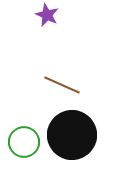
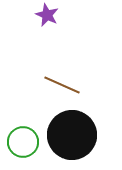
green circle: moved 1 px left
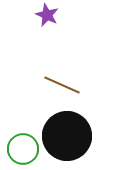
black circle: moved 5 px left, 1 px down
green circle: moved 7 px down
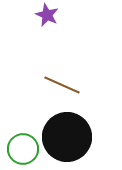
black circle: moved 1 px down
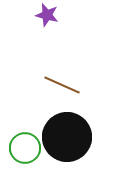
purple star: rotated 10 degrees counterclockwise
green circle: moved 2 px right, 1 px up
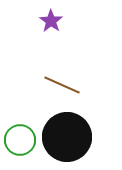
purple star: moved 4 px right, 6 px down; rotated 20 degrees clockwise
green circle: moved 5 px left, 8 px up
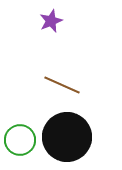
purple star: rotated 15 degrees clockwise
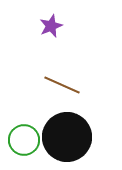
purple star: moved 5 px down
green circle: moved 4 px right
